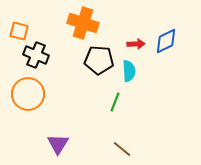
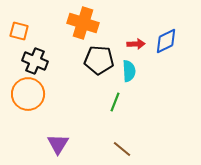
black cross: moved 1 px left, 6 px down
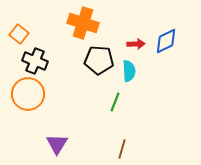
orange square: moved 3 px down; rotated 24 degrees clockwise
purple triangle: moved 1 px left
brown line: rotated 66 degrees clockwise
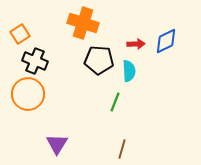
orange square: moved 1 px right; rotated 18 degrees clockwise
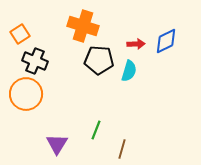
orange cross: moved 3 px down
cyan semicircle: rotated 20 degrees clockwise
orange circle: moved 2 px left
green line: moved 19 px left, 28 px down
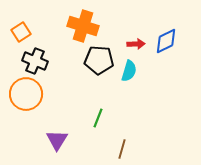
orange square: moved 1 px right, 2 px up
green line: moved 2 px right, 12 px up
purple triangle: moved 4 px up
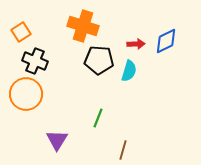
brown line: moved 1 px right, 1 px down
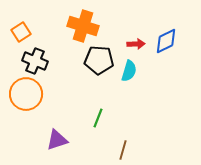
purple triangle: rotated 40 degrees clockwise
